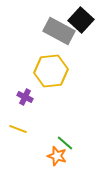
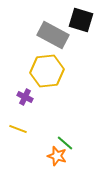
black square: rotated 25 degrees counterclockwise
gray rectangle: moved 6 px left, 4 px down
yellow hexagon: moved 4 px left
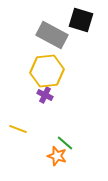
gray rectangle: moved 1 px left
purple cross: moved 20 px right, 2 px up
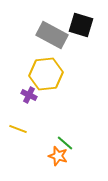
black square: moved 5 px down
yellow hexagon: moved 1 px left, 3 px down
purple cross: moved 16 px left
orange star: moved 1 px right
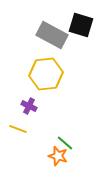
purple cross: moved 11 px down
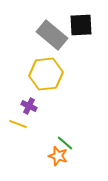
black square: rotated 20 degrees counterclockwise
gray rectangle: rotated 12 degrees clockwise
yellow line: moved 5 px up
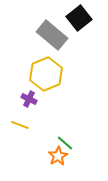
black square: moved 2 px left, 7 px up; rotated 35 degrees counterclockwise
yellow hexagon: rotated 16 degrees counterclockwise
purple cross: moved 7 px up
yellow line: moved 2 px right, 1 px down
orange star: rotated 24 degrees clockwise
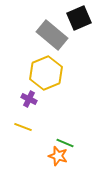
black square: rotated 15 degrees clockwise
yellow hexagon: moved 1 px up
yellow line: moved 3 px right, 2 px down
green line: rotated 18 degrees counterclockwise
orange star: rotated 24 degrees counterclockwise
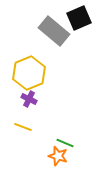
gray rectangle: moved 2 px right, 4 px up
yellow hexagon: moved 17 px left
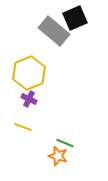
black square: moved 4 px left
